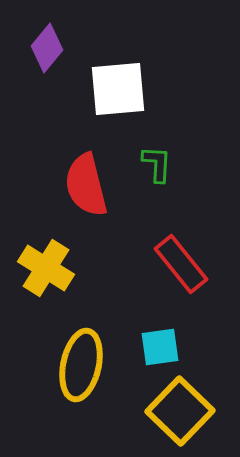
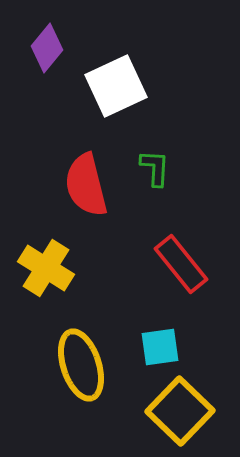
white square: moved 2 px left, 3 px up; rotated 20 degrees counterclockwise
green L-shape: moved 2 px left, 4 px down
yellow ellipse: rotated 30 degrees counterclockwise
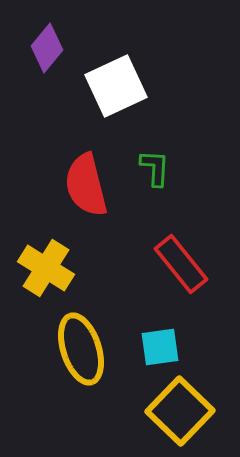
yellow ellipse: moved 16 px up
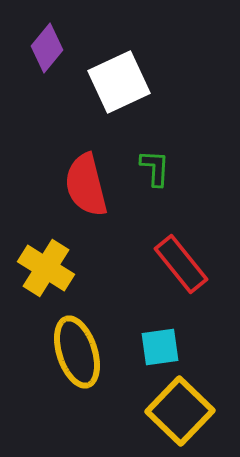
white square: moved 3 px right, 4 px up
yellow ellipse: moved 4 px left, 3 px down
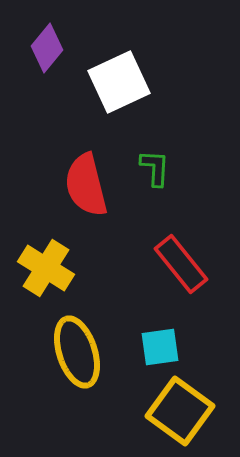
yellow square: rotated 8 degrees counterclockwise
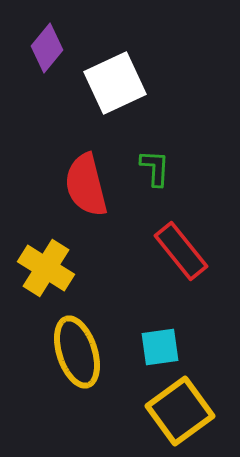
white square: moved 4 px left, 1 px down
red rectangle: moved 13 px up
yellow square: rotated 18 degrees clockwise
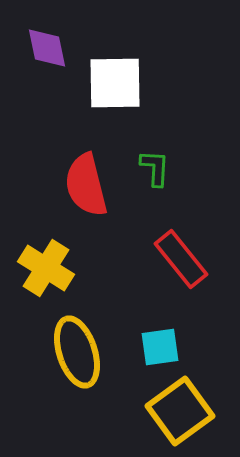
purple diamond: rotated 51 degrees counterclockwise
white square: rotated 24 degrees clockwise
red rectangle: moved 8 px down
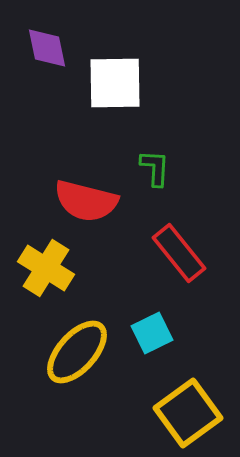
red semicircle: moved 16 px down; rotated 62 degrees counterclockwise
red rectangle: moved 2 px left, 6 px up
cyan square: moved 8 px left, 14 px up; rotated 18 degrees counterclockwise
yellow ellipse: rotated 60 degrees clockwise
yellow square: moved 8 px right, 2 px down
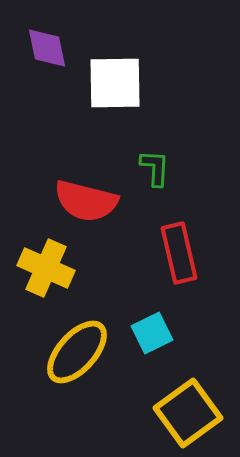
red rectangle: rotated 26 degrees clockwise
yellow cross: rotated 8 degrees counterclockwise
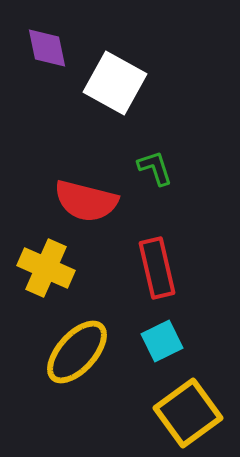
white square: rotated 30 degrees clockwise
green L-shape: rotated 21 degrees counterclockwise
red rectangle: moved 22 px left, 15 px down
cyan square: moved 10 px right, 8 px down
